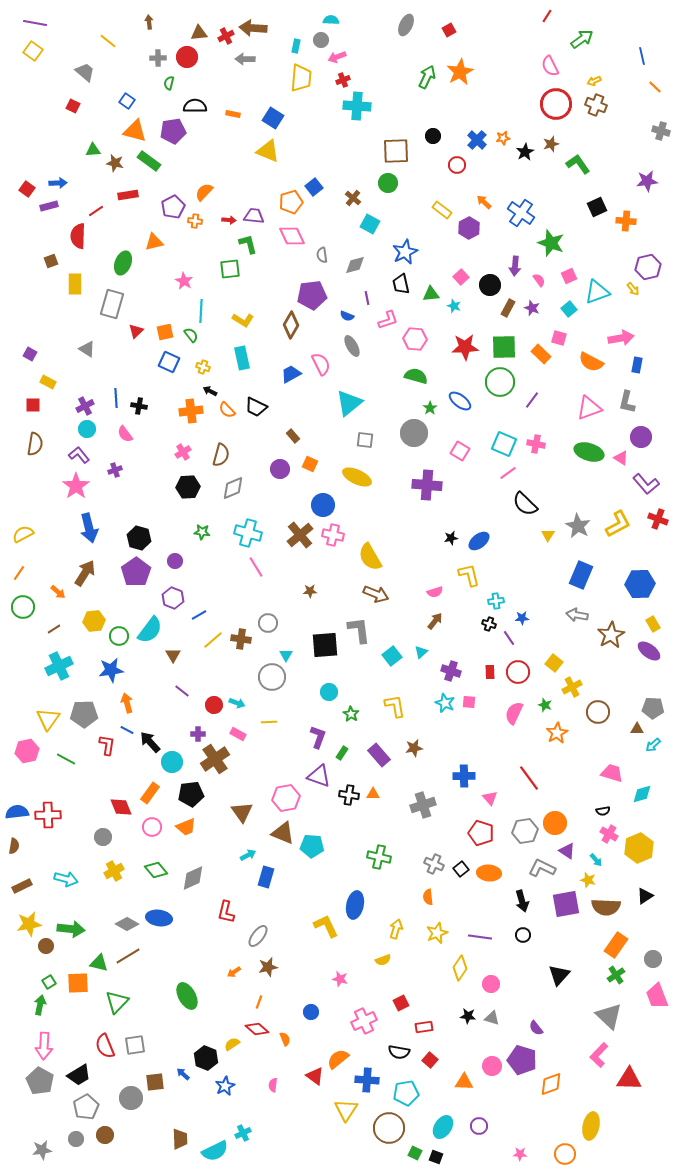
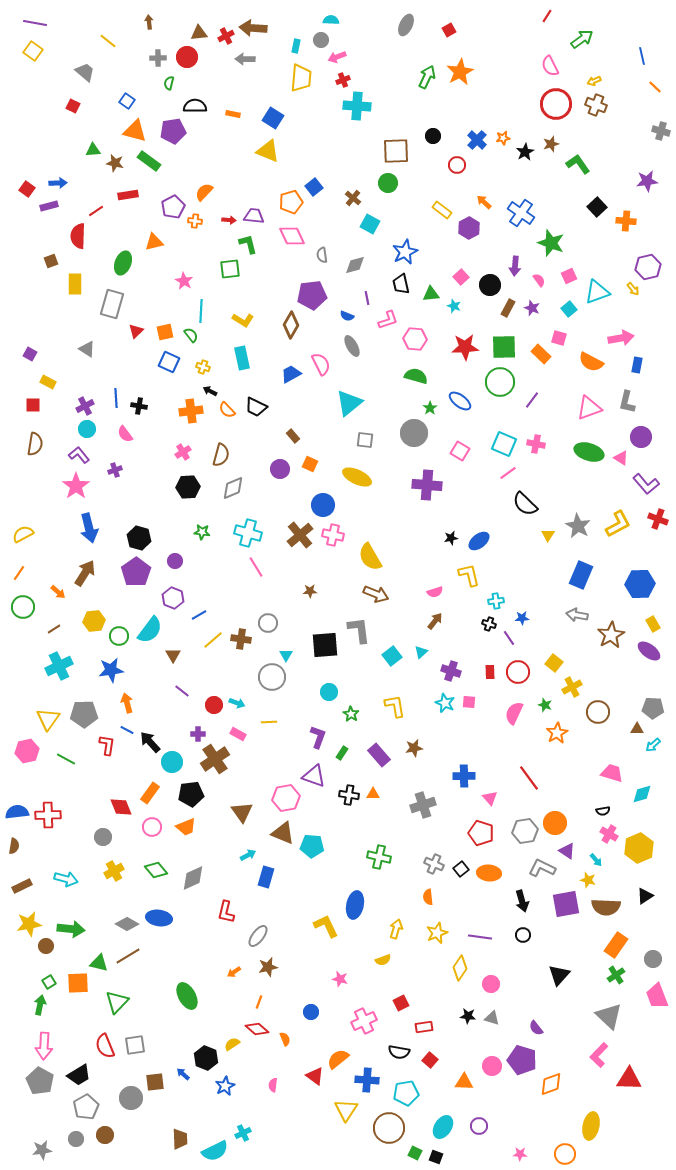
black square at (597, 207): rotated 18 degrees counterclockwise
purple triangle at (319, 776): moved 5 px left
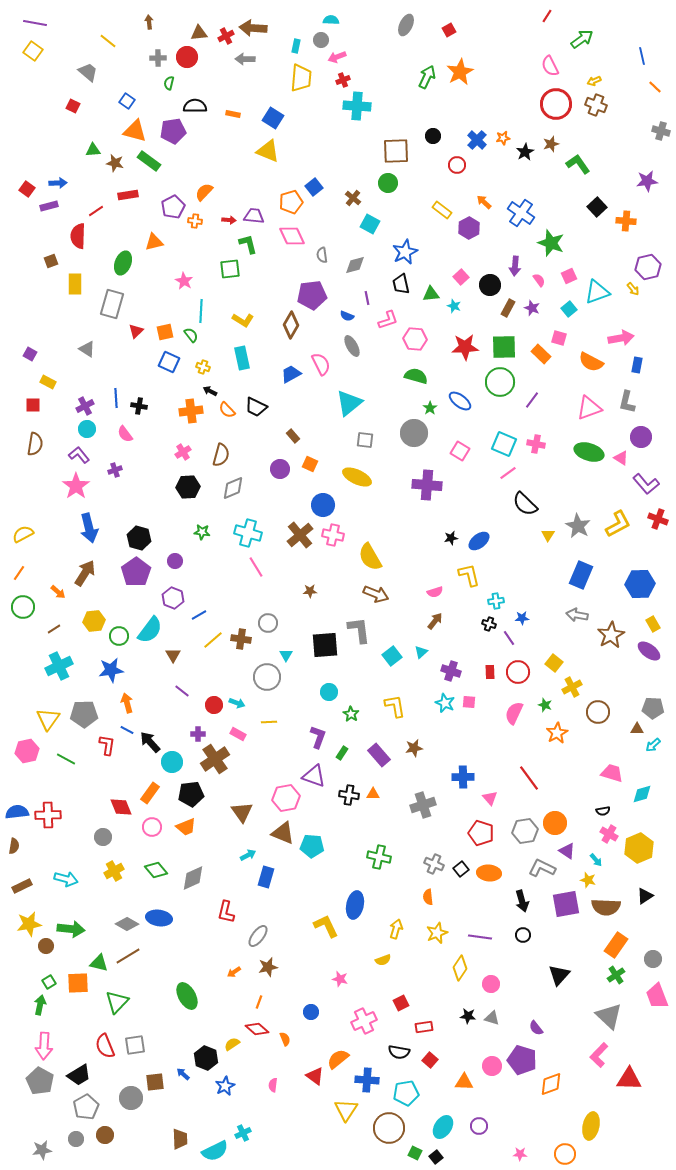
gray trapezoid at (85, 72): moved 3 px right
gray circle at (272, 677): moved 5 px left
blue cross at (464, 776): moved 1 px left, 1 px down
black square at (436, 1157): rotated 32 degrees clockwise
